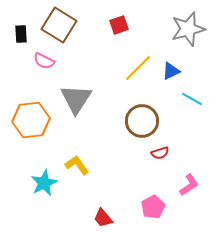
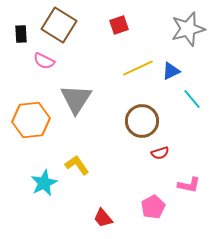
yellow line: rotated 20 degrees clockwise
cyan line: rotated 20 degrees clockwise
pink L-shape: rotated 45 degrees clockwise
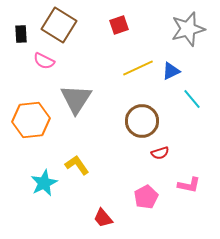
pink pentagon: moved 7 px left, 10 px up
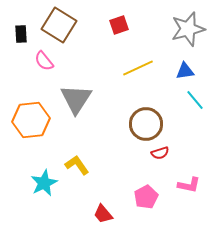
pink semicircle: rotated 25 degrees clockwise
blue triangle: moved 14 px right; rotated 18 degrees clockwise
cyan line: moved 3 px right, 1 px down
brown circle: moved 4 px right, 3 px down
red trapezoid: moved 4 px up
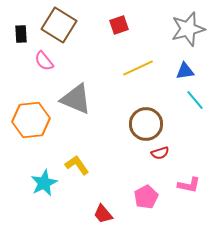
gray triangle: rotated 40 degrees counterclockwise
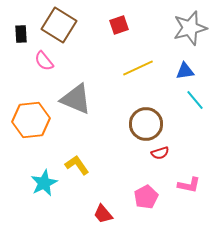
gray star: moved 2 px right, 1 px up
